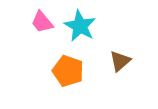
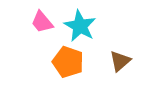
orange pentagon: moved 9 px up
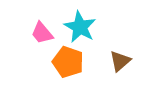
pink trapezoid: moved 11 px down
cyan star: moved 1 px down
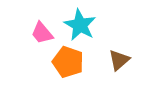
cyan star: moved 2 px up
brown triangle: moved 1 px left, 1 px up
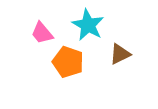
cyan star: moved 8 px right
brown triangle: moved 1 px right, 6 px up; rotated 15 degrees clockwise
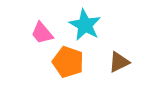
cyan star: moved 3 px left
brown triangle: moved 1 px left, 8 px down
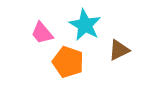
brown triangle: moved 12 px up
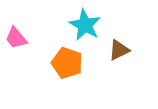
pink trapezoid: moved 26 px left, 5 px down
orange pentagon: moved 1 px left, 1 px down
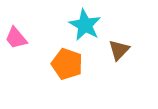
brown triangle: rotated 20 degrees counterclockwise
orange pentagon: moved 1 px down
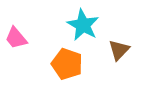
cyan star: moved 2 px left
